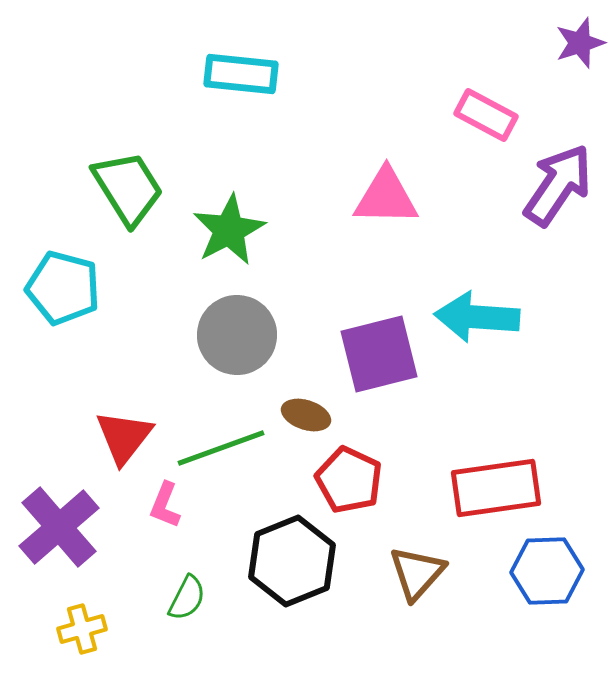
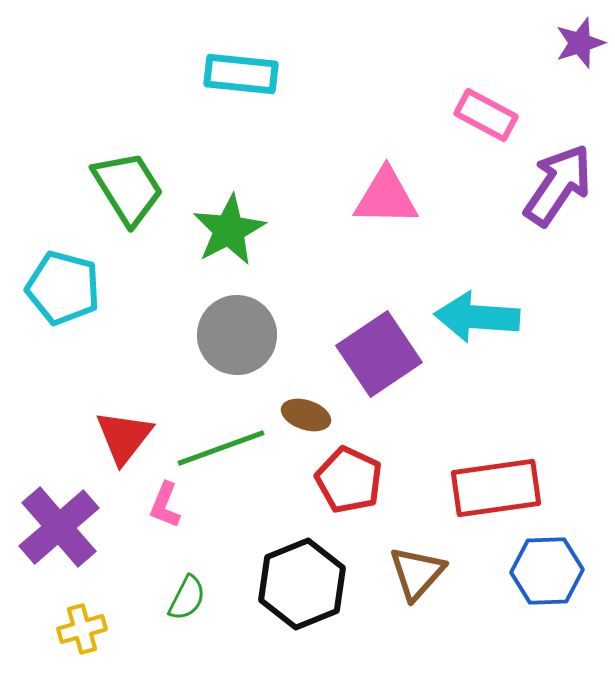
purple square: rotated 20 degrees counterclockwise
black hexagon: moved 10 px right, 23 px down
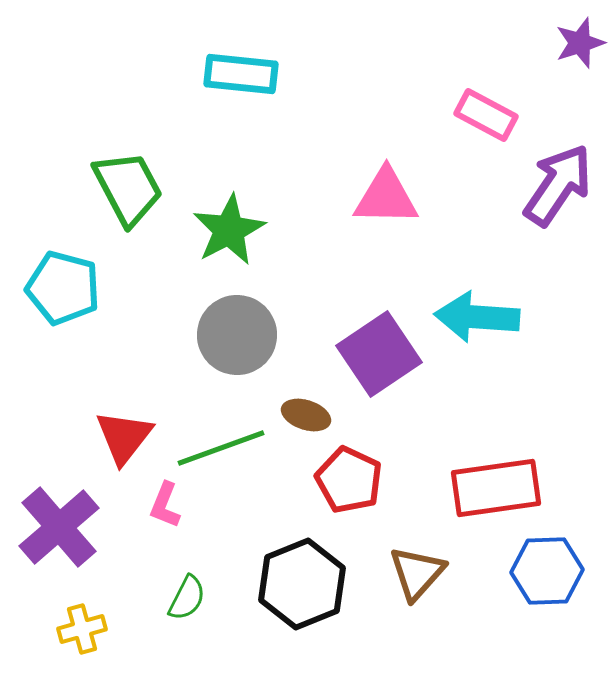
green trapezoid: rotated 4 degrees clockwise
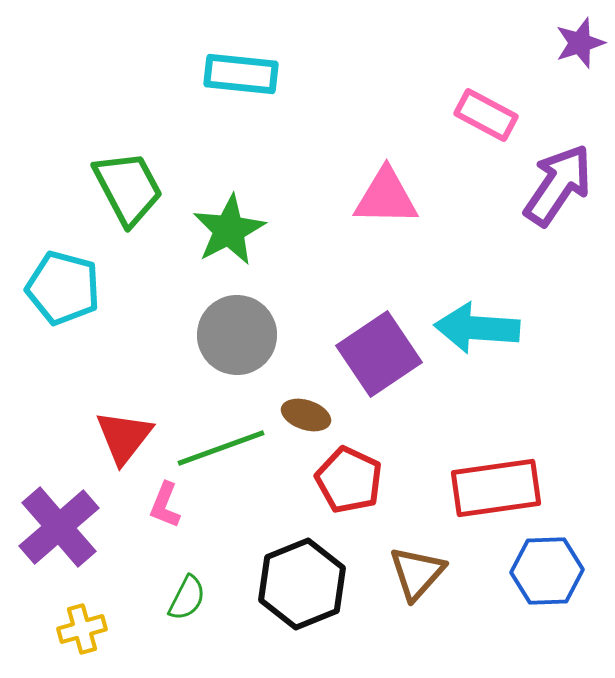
cyan arrow: moved 11 px down
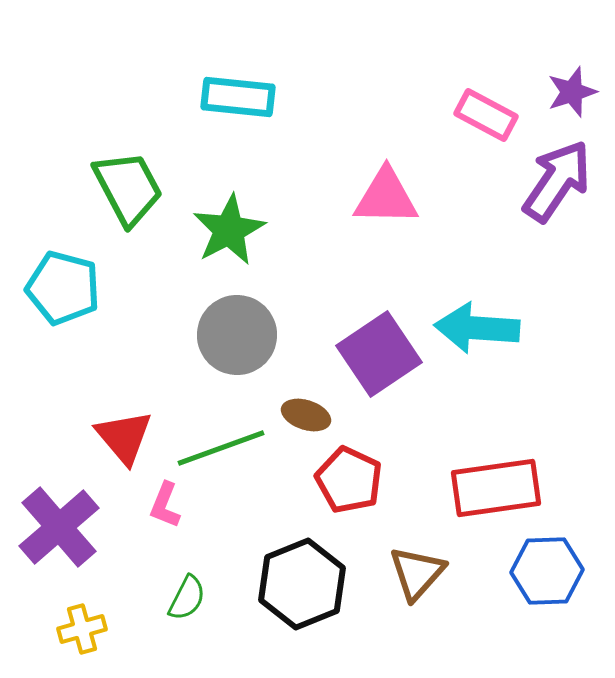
purple star: moved 8 px left, 49 px down
cyan rectangle: moved 3 px left, 23 px down
purple arrow: moved 1 px left, 4 px up
red triangle: rotated 18 degrees counterclockwise
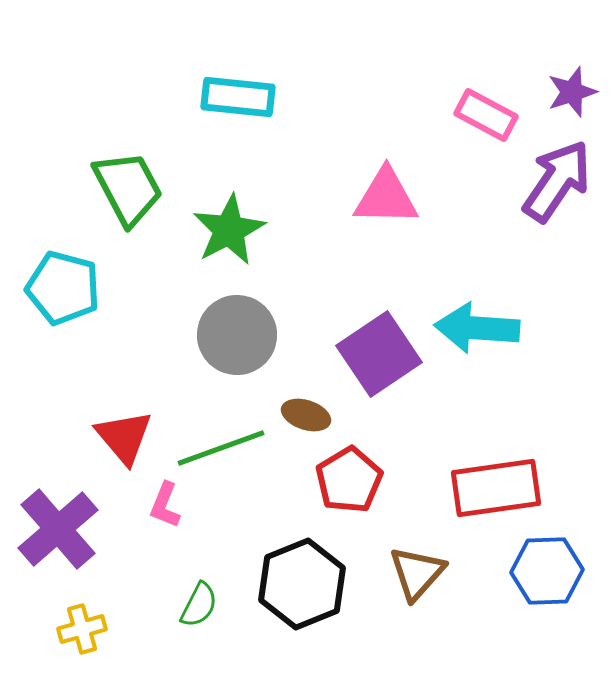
red pentagon: rotated 16 degrees clockwise
purple cross: moved 1 px left, 2 px down
green semicircle: moved 12 px right, 7 px down
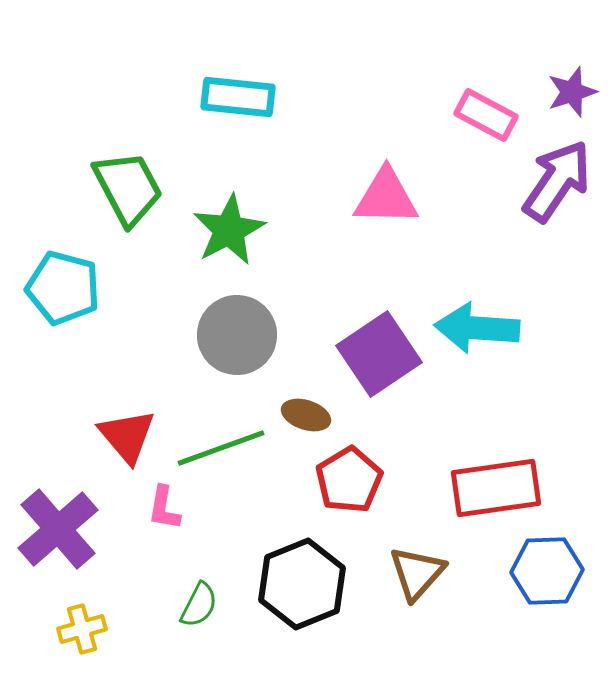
red triangle: moved 3 px right, 1 px up
pink L-shape: moved 1 px left, 3 px down; rotated 12 degrees counterclockwise
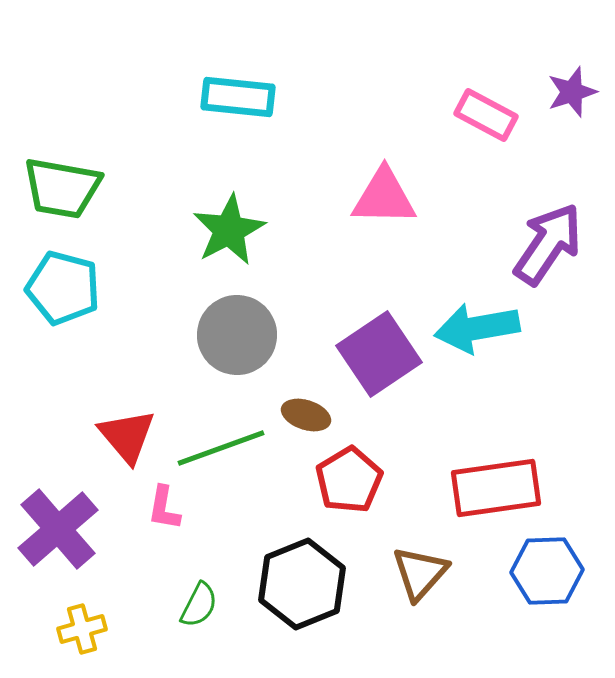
purple arrow: moved 9 px left, 63 px down
green trapezoid: moved 66 px left; rotated 128 degrees clockwise
pink triangle: moved 2 px left
cyan arrow: rotated 14 degrees counterclockwise
brown triangle: moved 3 px right
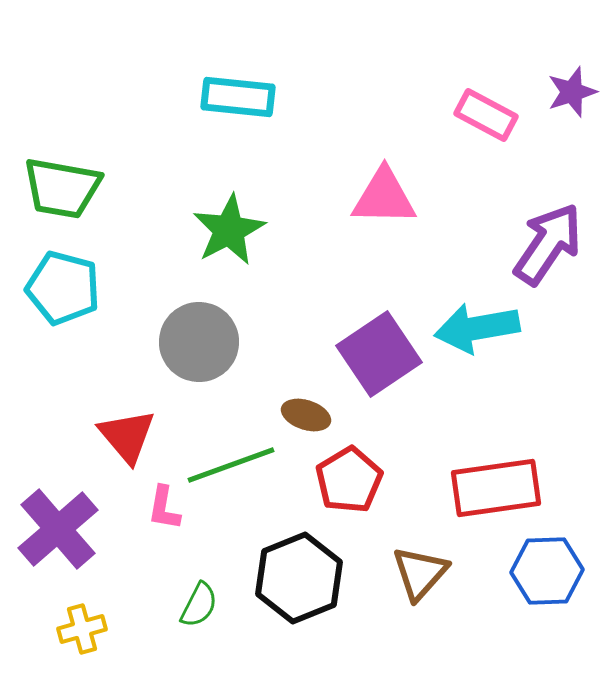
gray circle: moved 38 px left, 7 px down
green line: moved 10 px right, 17 px down
black hexagon: moved 3 px left, 6 px up
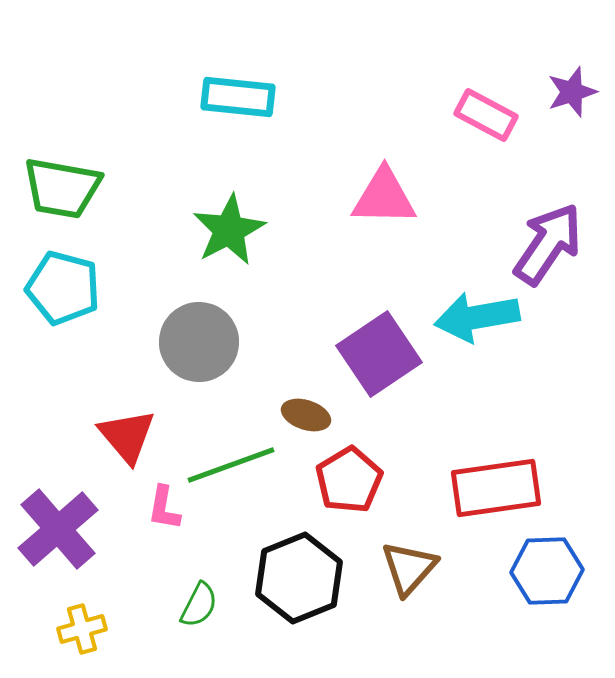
cyan arrow: moved 11 px up
brown triangle: moved 11 px left, 5 px up
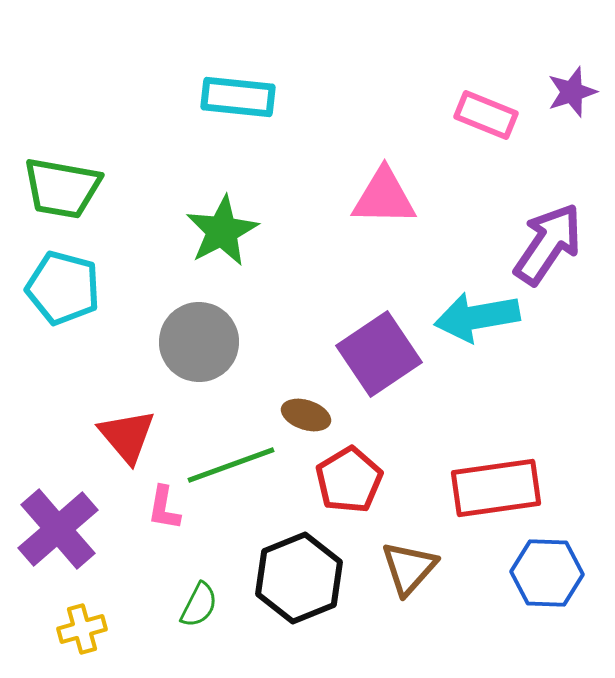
pink rectangle: rotated 6 degrees counterclockwise
green star: moved 7 px left, 1 px down
blue hexagon: moved 2 px down; rotated 4 degrees clockwise
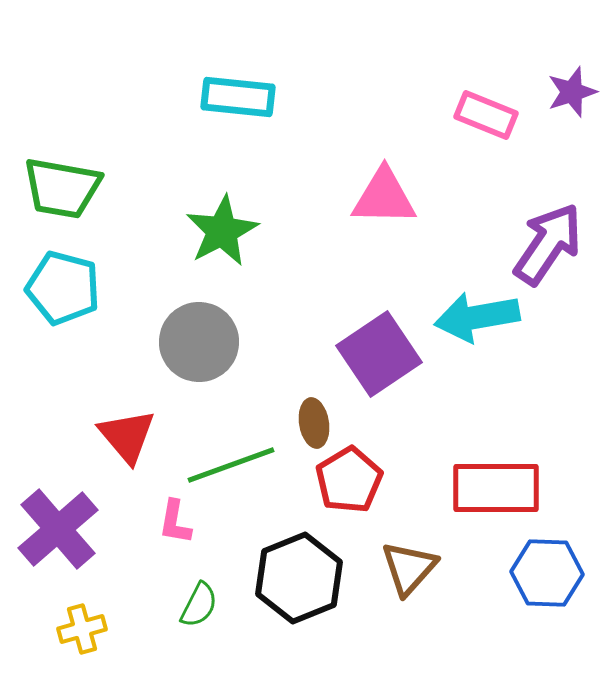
brown ellipse: moved 8 px right, 8 px down; rotated 63 degrees clockwise
red rectangle: rotated 8 degrees clockwise
pink L-shape: moved 11 px right, 14 px down
